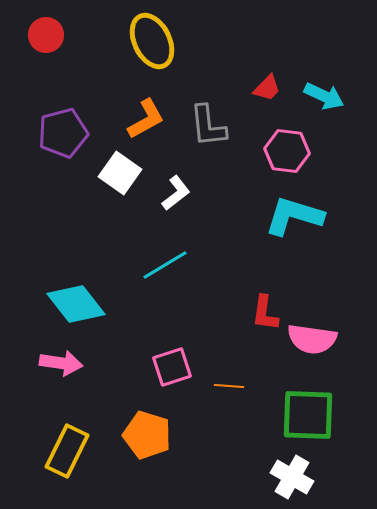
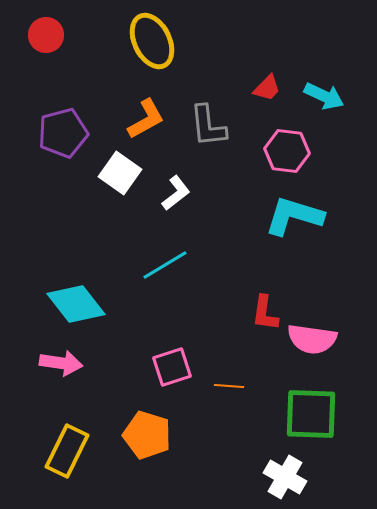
green square: moved 3 px right, 1 px up
white cross: moved 7 px left
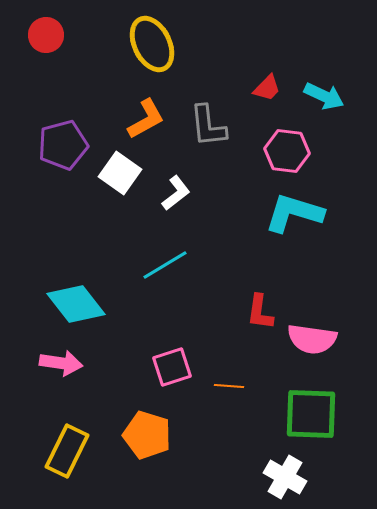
yellow ellipse: moved 3 px down
purple pentagon: moved 12 px down
cyan L-shape: moved 3 px up
red L-shape: moved 5 px left, 1 px up
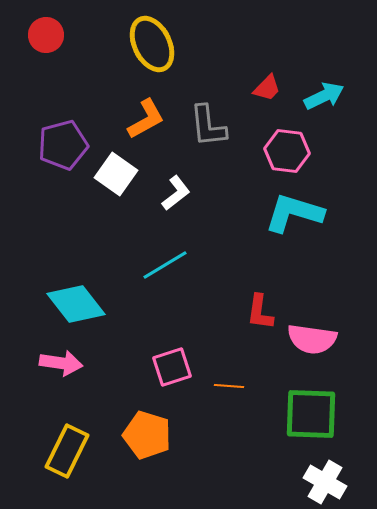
cyan arrow: rotated 51 degrees counterclockwise
white square: moved 4 px left, 1 px down
white cross: moved 40 px right, 5 px down
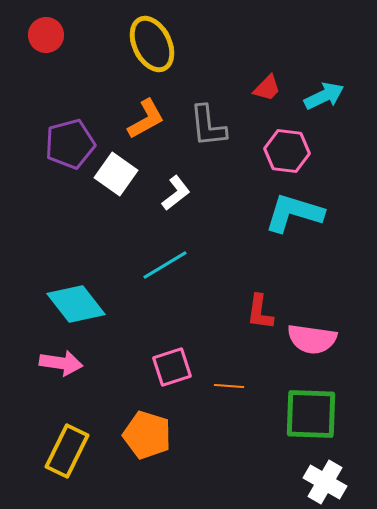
purple pentagon: moved 7 px right, 1 px up
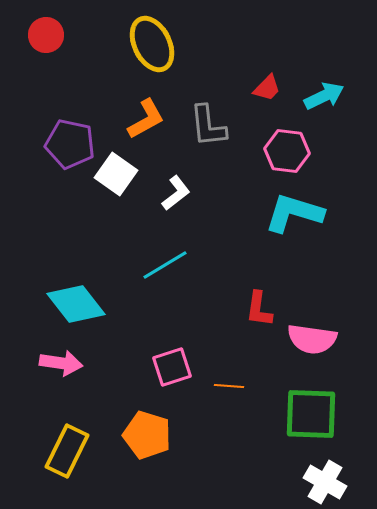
purple pentagon: rotated 27 degrees clockwise
red L-shape: moved 1 px left, 3 px up
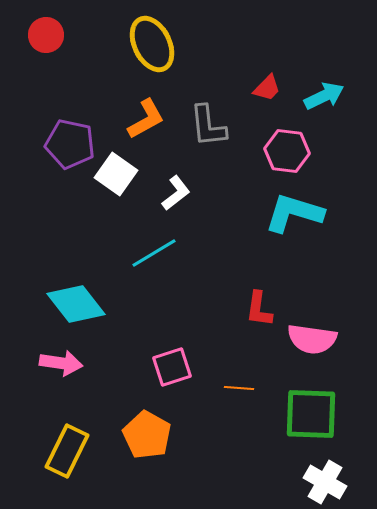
cyan line: moved 11 px left, 12 px up
orange line: moved 10 px right, 2 px down
orange pentagon: rotated 12 degrees clockwise
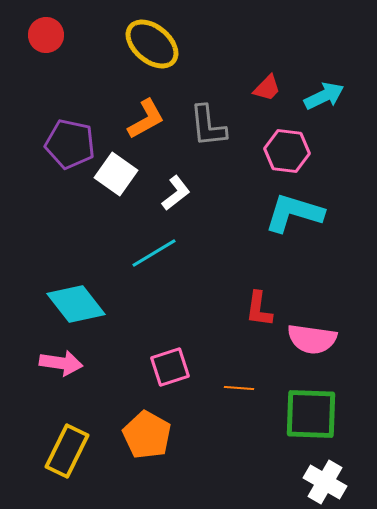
yellow ellipse: rotated 24 degrees counterclockwise
pink square: moved 2 px left
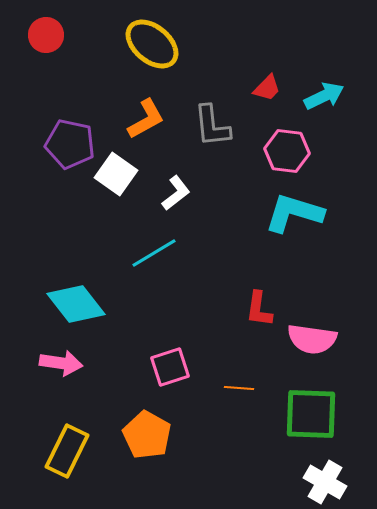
gray L-shape: moved 4 px right
